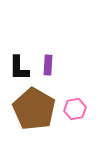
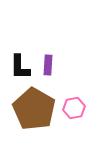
black L-shape: moved 1 px right, 1 px up
pink hexagon: moved 1 px left, 1 px up
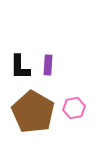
brown pentagon: moved 1 px left, 3 px down
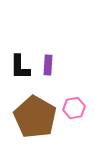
brown pentagon: moved 2 px right, 5 px down
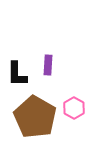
black L-shape: moved 3 px left, 7 px down
pink hexagon: rotated 20 degrees counterclockwise
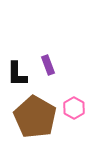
purple rectangle: rotated 24 degrees counterclockwise
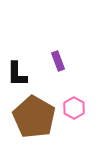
purple rectangle: moved 10 px right, 4 px up
brown pentagon: moved 1 px left
